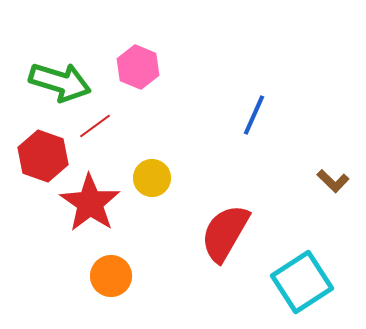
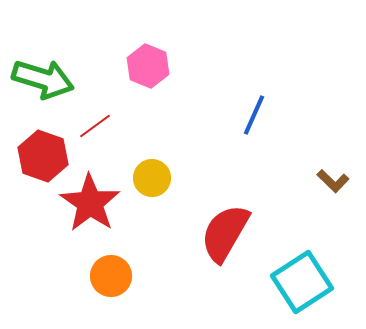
pink hexagon: moved 10 px right, 1 px up
green arrow: moved 17 px left, 3 px up
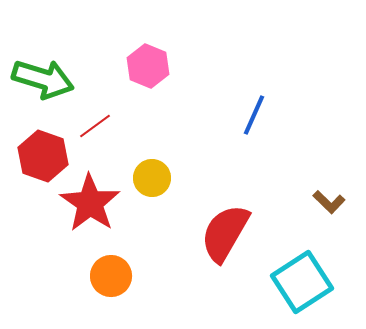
brown L-shape: moved 4 px left, 21 px down
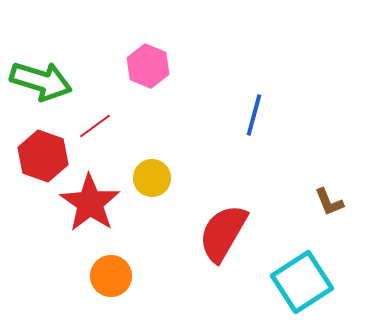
green arrow: moved 2 px left, 2 px down
blue line: rotated 9 degrees counterclockwise
brown L-shape: rotated 24 degrees clockwise
red semicircle: moved 2 px left
